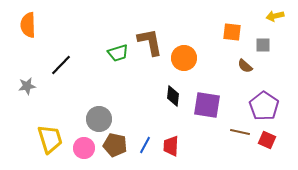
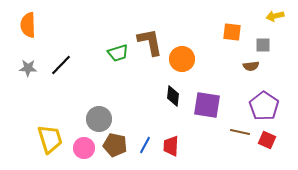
orange circle: moved 2 px left, 1 px down
brown semicircle: moved 6 px right; rotated 49 degrees counterclockwise
gray star: moved 1 px right, 18 px up; rotated 12 degrees clockwise
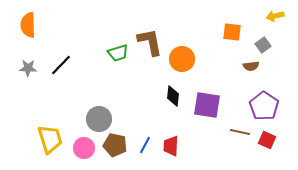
gray square: rotated 35 degrees counterclockwise
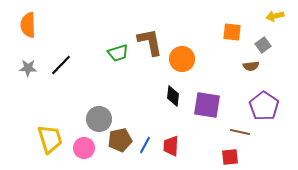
red square: moved 37 px left, 17 px down; rotated 30 degrees counterclockwise
brown pentagon: moved 5 px right, 5 px up; rotated 25 degrees counterclockwise
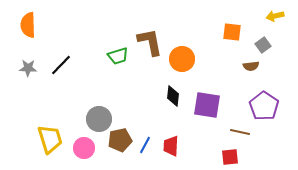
green trapezoid: moved 3 px down
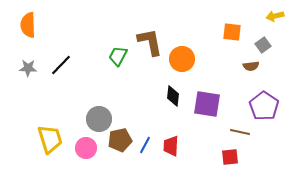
green trapezoid: rotated 135 degrees clockwise
purple square: moved 1 px up
pink circle: moved 2 px right
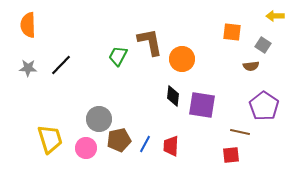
yellow arrow: rotated 12 degrees clockwise
gray square: rotated 21 degrees counterclockwise
purple square: moved 5 px left, 1 px down
brown pentagon: moved 1 px left
blue line: moved 1 px up
red square: moved 1 px right, 2 px up
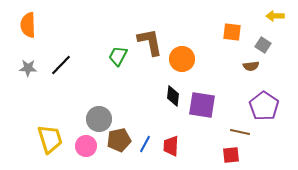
pink circle: moved 2 px up
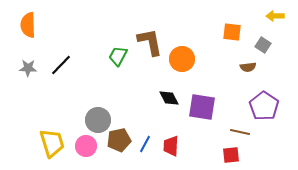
brown semicircle: moved 3 px left, 1 px down
black diamond: moved 4 px left, 2 px down; rotated 35 degrees counterclockwise
purple square: moved 2 px down
gray circle: moved 1 px left, 1 px down
yellow trapezoid: moved 2 px right, 4 px down
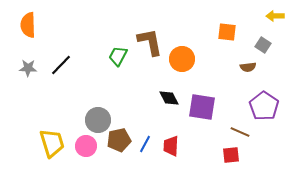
orange square: moved 5 px left
brown line: rotated 12 degrees clockwise
